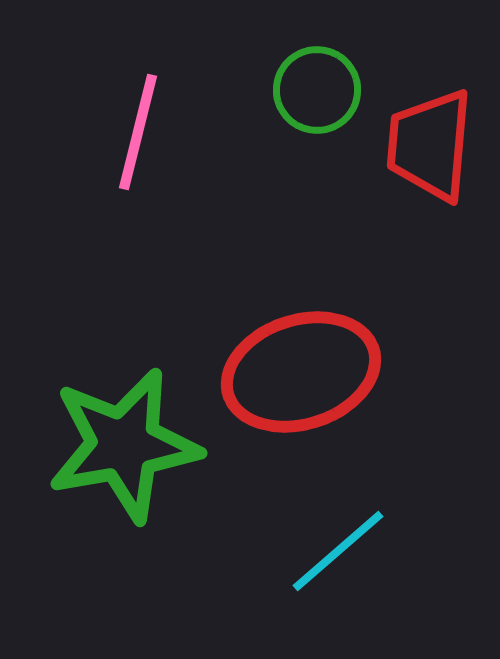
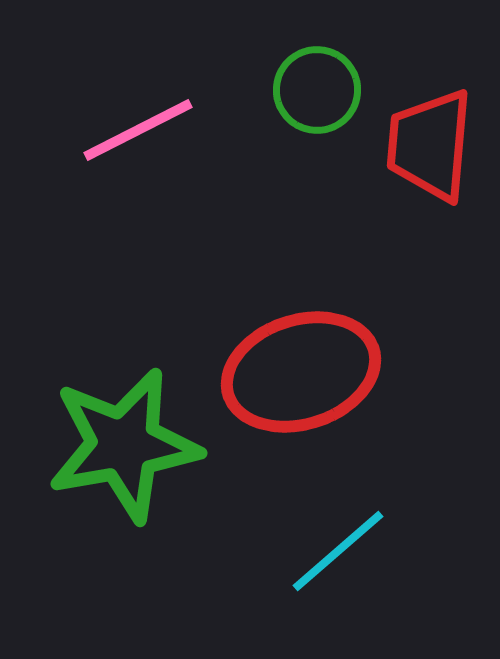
pink line: moved 2 px up; rotated 49 degrees clockwise
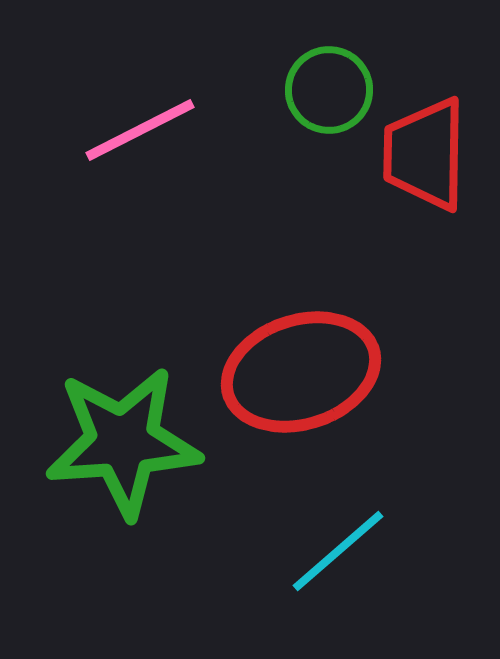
green circle: moved 12 px right
pink line: moved 2 px right
red trapezoid: moved 5 px left, 9 px down; rotated 4 degrees counterclockwise
green star: moved 1 px left, 3 px up; rotated 6 degrees clockwise
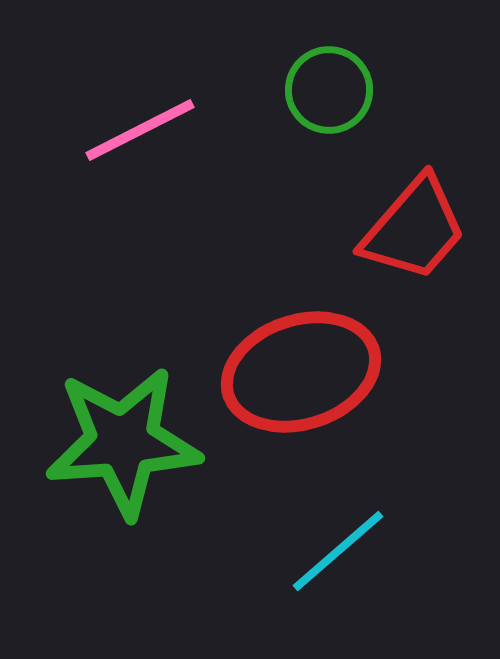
red trapezoid: moved 11 px left, 75 px down; rotated 140 degrees counterclockwise
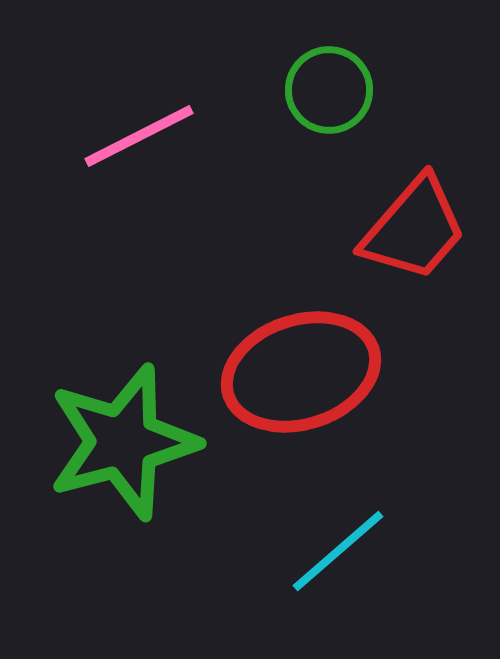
pink line: moved 1 px left, 6 px down
green star: rotated 11 degrees counterclockwise
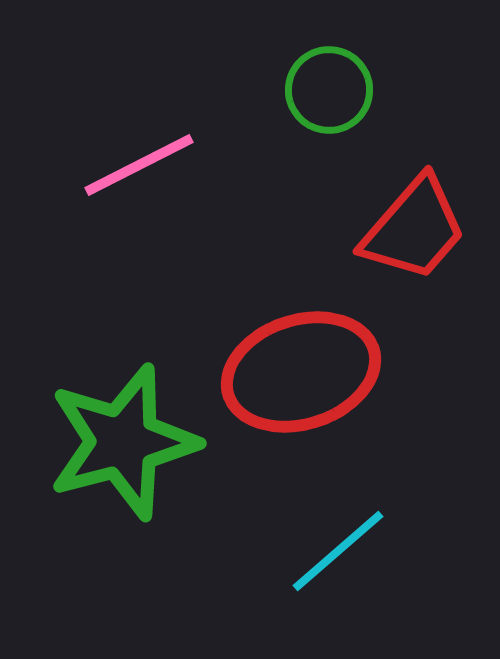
pink line: moved 29 px down
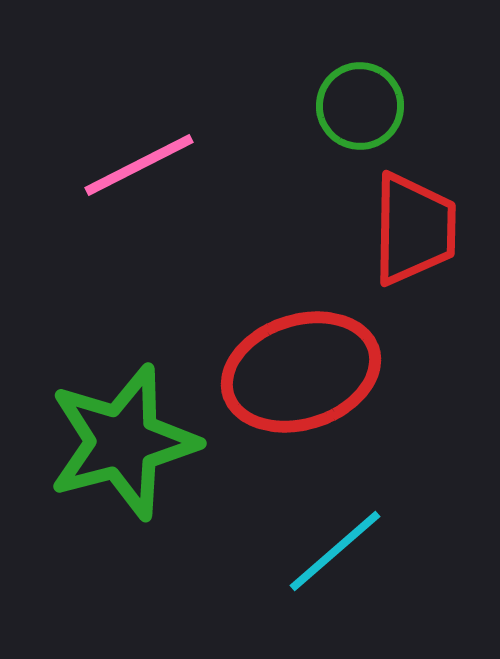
green circle: moved 31 px right, 16 px down
red trapezoid: rotated 40 degrees counterclockwise
cyan line: moved 3 px left
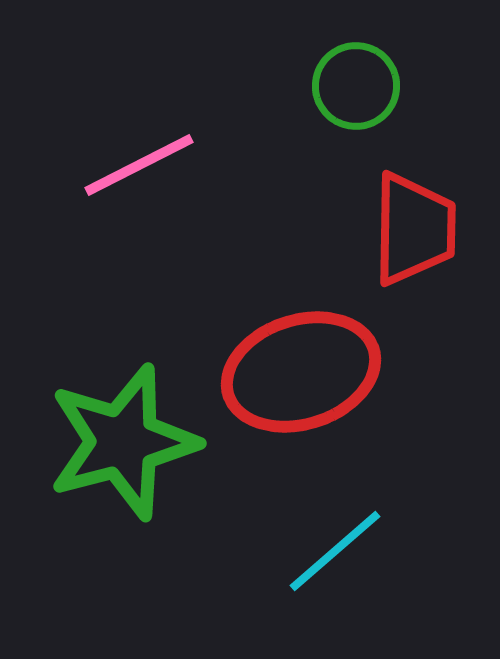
green circle: moved 4 px left, 20 px up
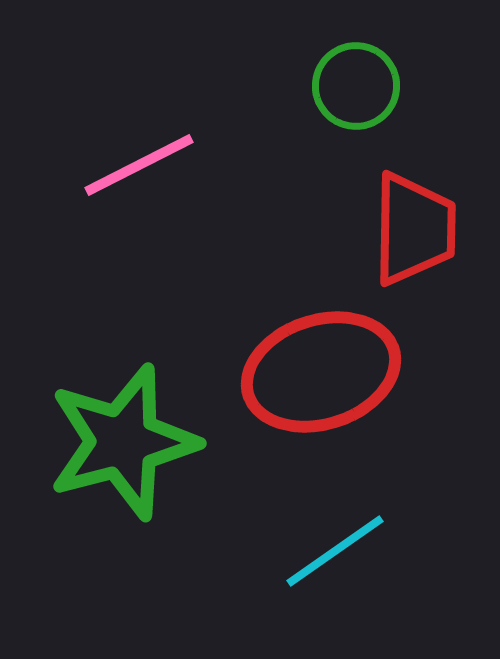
red ellipse: moved 20 px right
cyan line: rotated 6 degrees clockwise
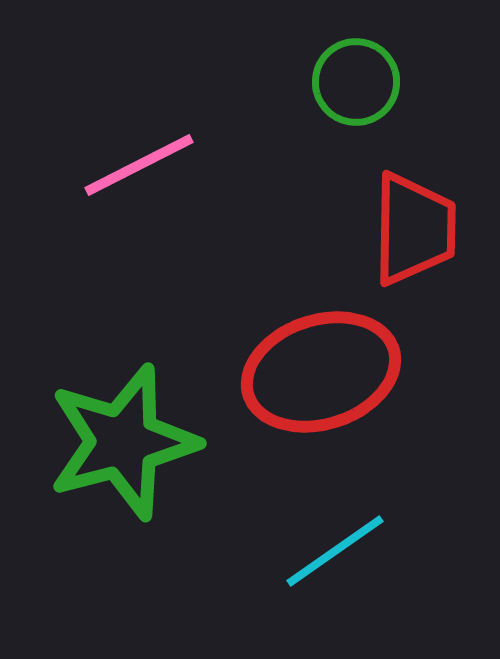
green circle: moved 4 px up
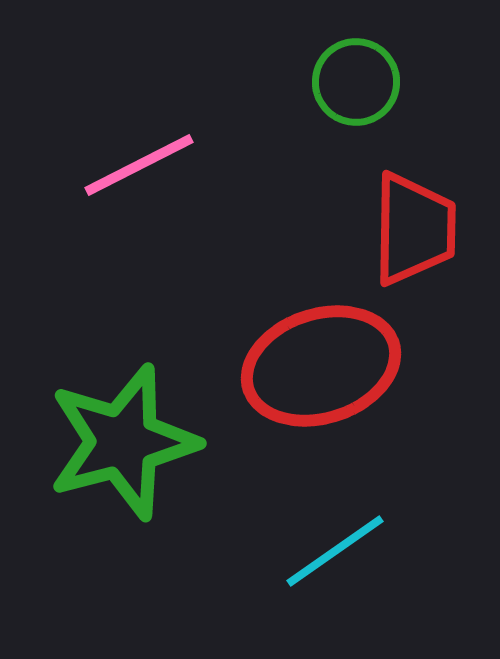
red ellipse: moved 6 px up
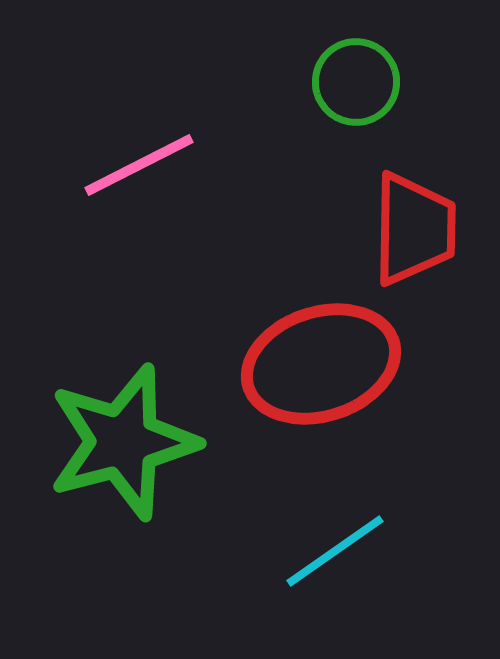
red ellipse: moved 2 px up
